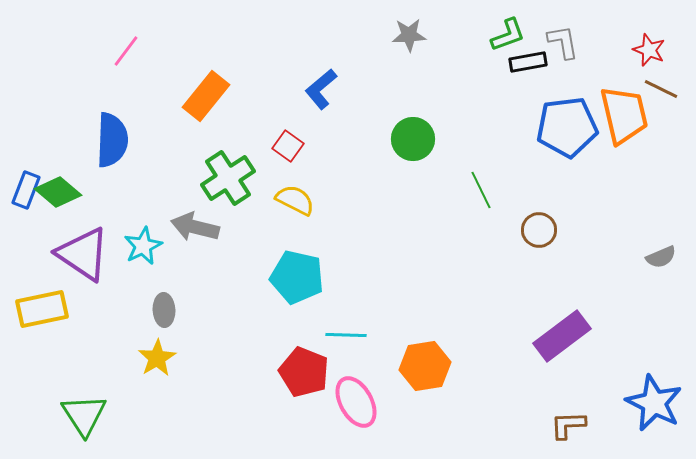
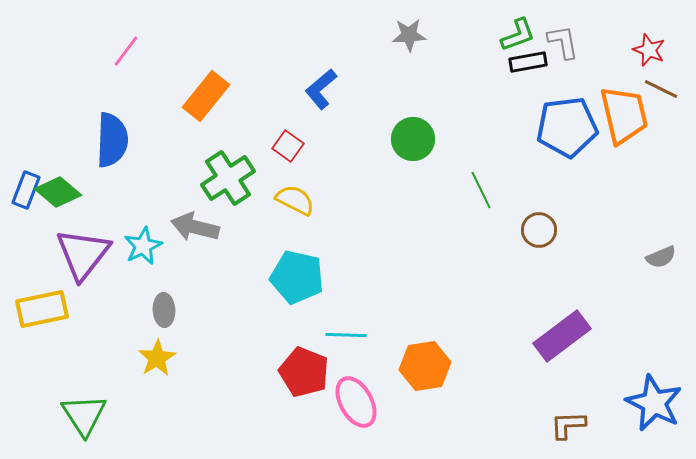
green L-shape: moved 10 px right
purple triangle: rotated 34 degrees clockwise
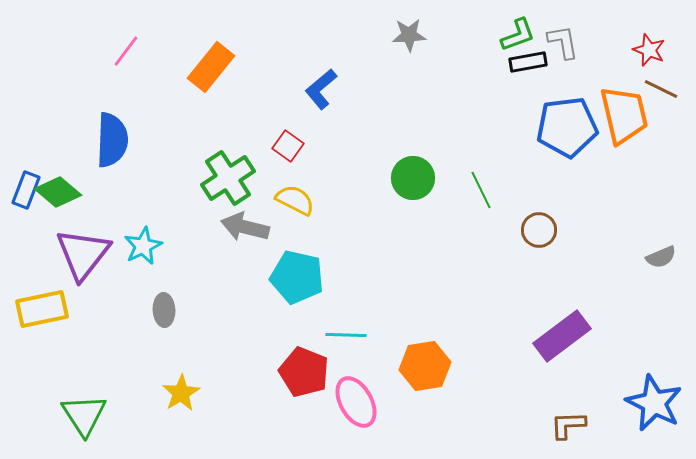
orange rectangle: moved 5 px right, 29 px up
green circle: moved 39 px down
gray arrow: moved 50 px right
yellow star: moved 24 px right, 35 px down
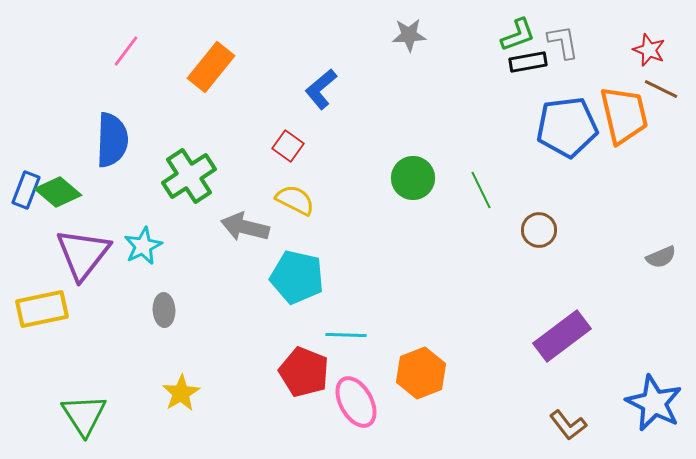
green cross: moved 39 px left, 2 px up
orange hexagon: moved 4 px left, 7 px down; rotated 12 degrees counterclockwise
brown L-shape: rotated 126 degrees counterclockwise
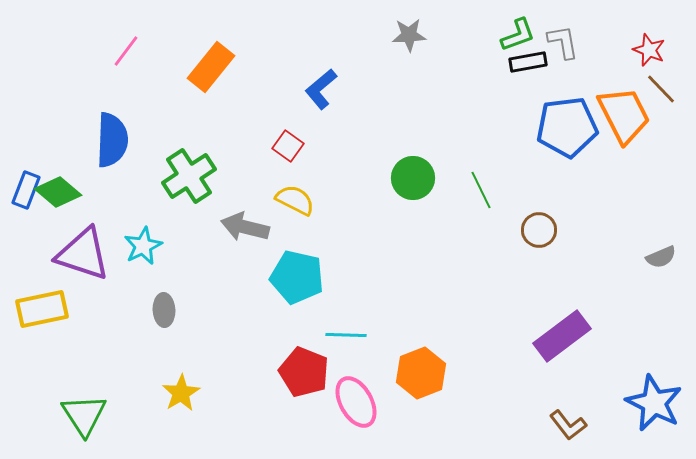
brown line: rotated 20 degrees clockwise
orange trapezoid: rotated 14 degrees counterclockwise
purple triangle: rotated 50 degrees counterclockwise
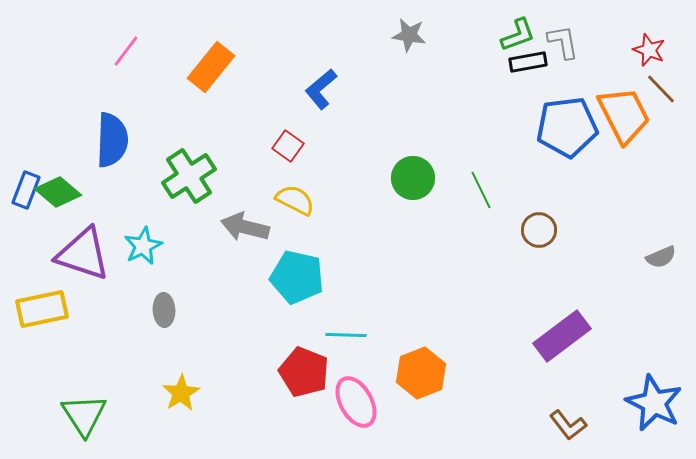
gray star: rotated 12 degrees clockwise
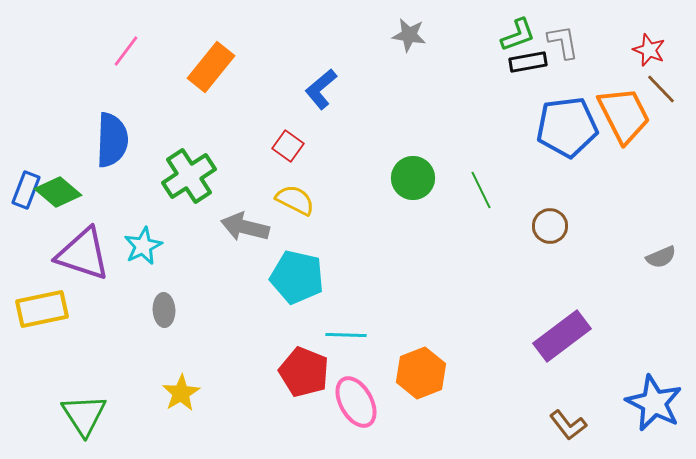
brown circle: moved 11 px right, 4 px up
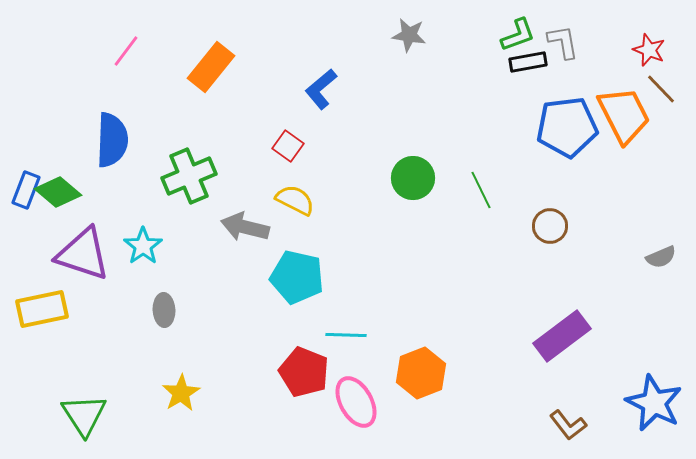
green cross: rotated 10 degrees clockwise
cyan star: rotated 9 degrees counterclockwise
